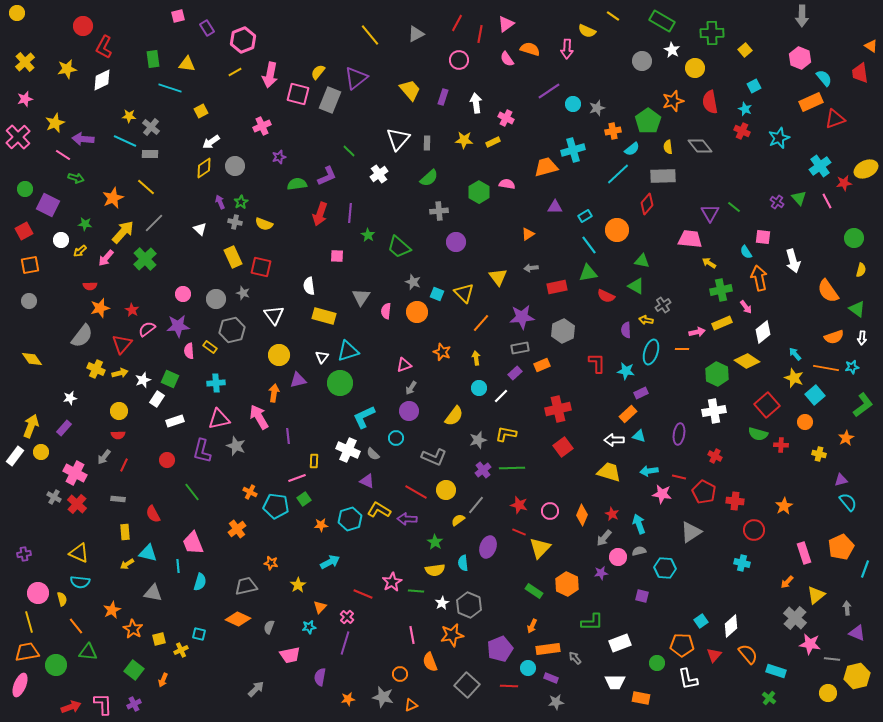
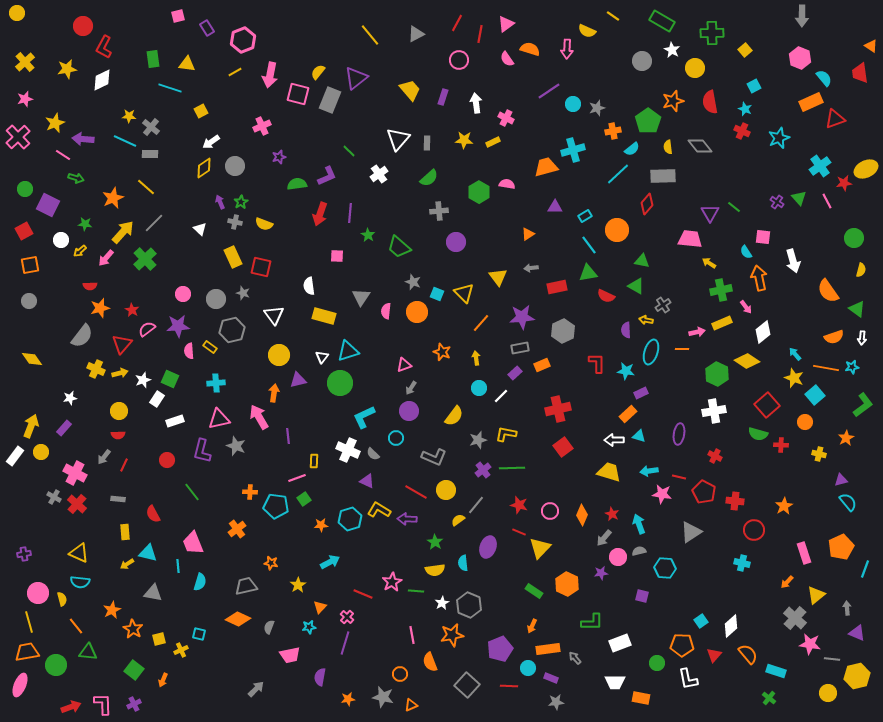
orange cross at (250, 492): rotated 24 degrees counterclockwise
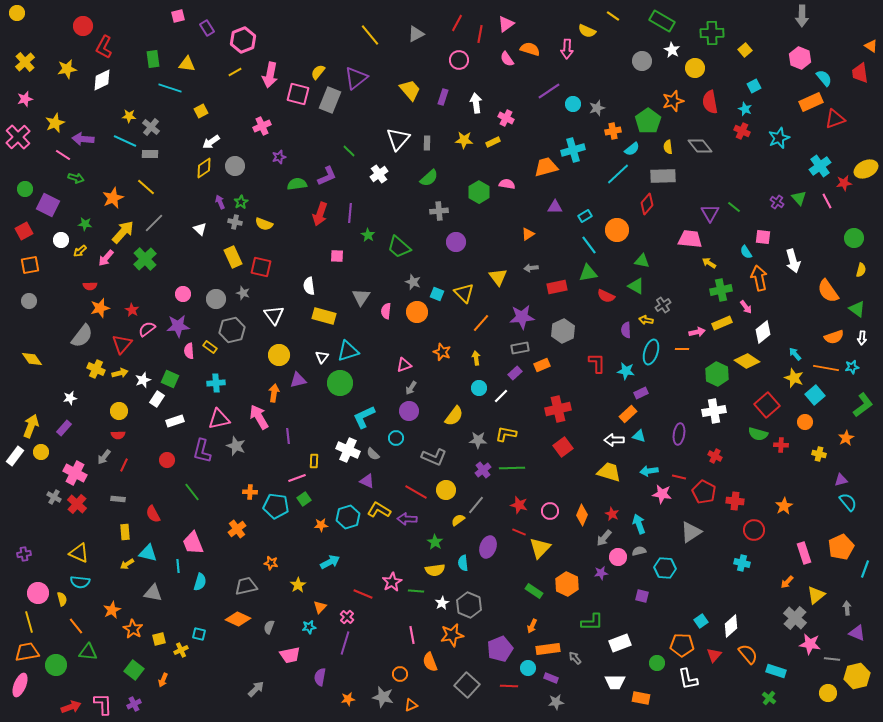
gray star at (478, 440): rotated 18 degrees clockwise
cyan hexagon at (350, 519): moved 2 px left, 2 px up
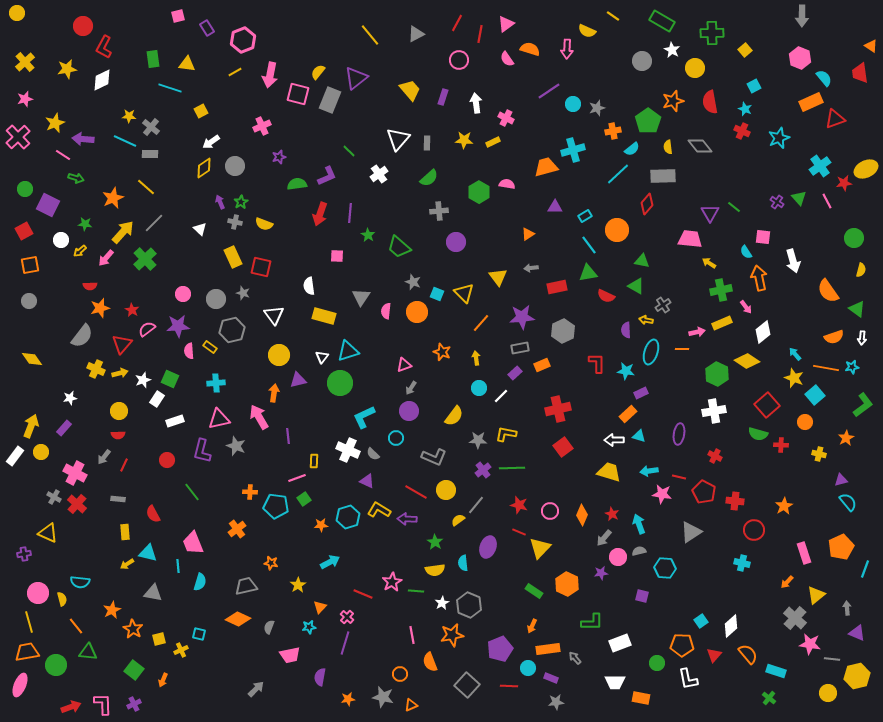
yellow triangle at (79, 553): moved 31 px left, 20 px up
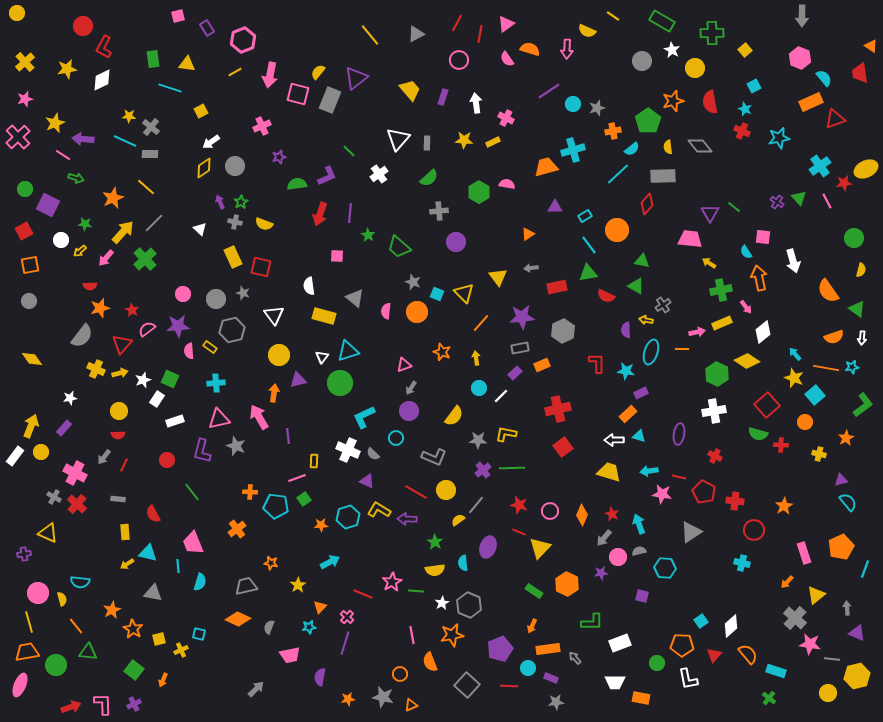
cyan star at (779, 138): rotated 10 degrees clockwise
gray triangle at (361, 297): moved 6 px left, 1 px down; rotated 24 degrees counterclockwise
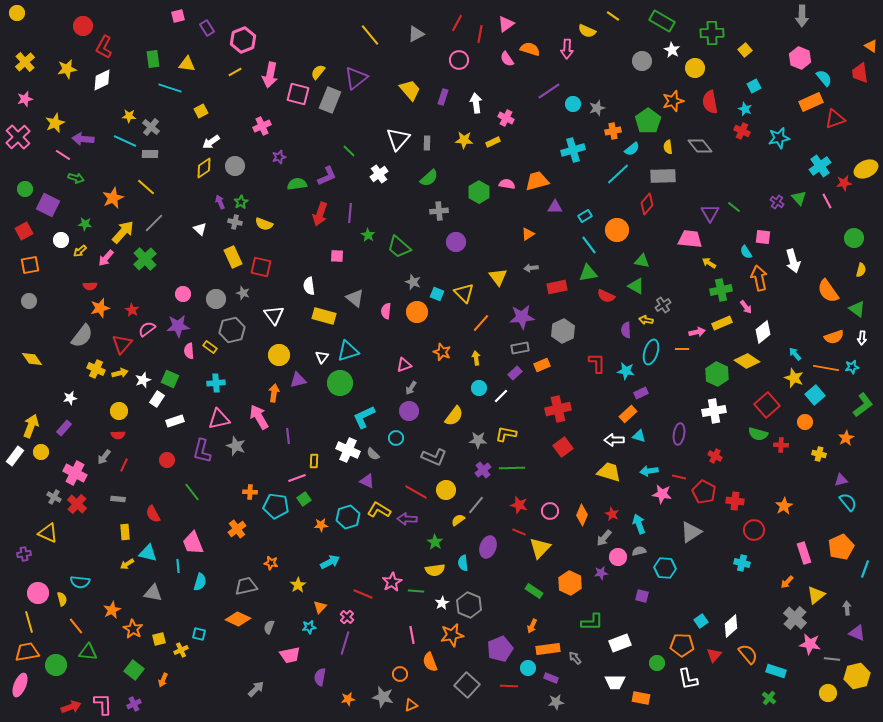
orange trapezoid at (546, 167): moved 9 px left, 14 px down
orange hexagon at (567, 584): moved 3 px right, 1 px up
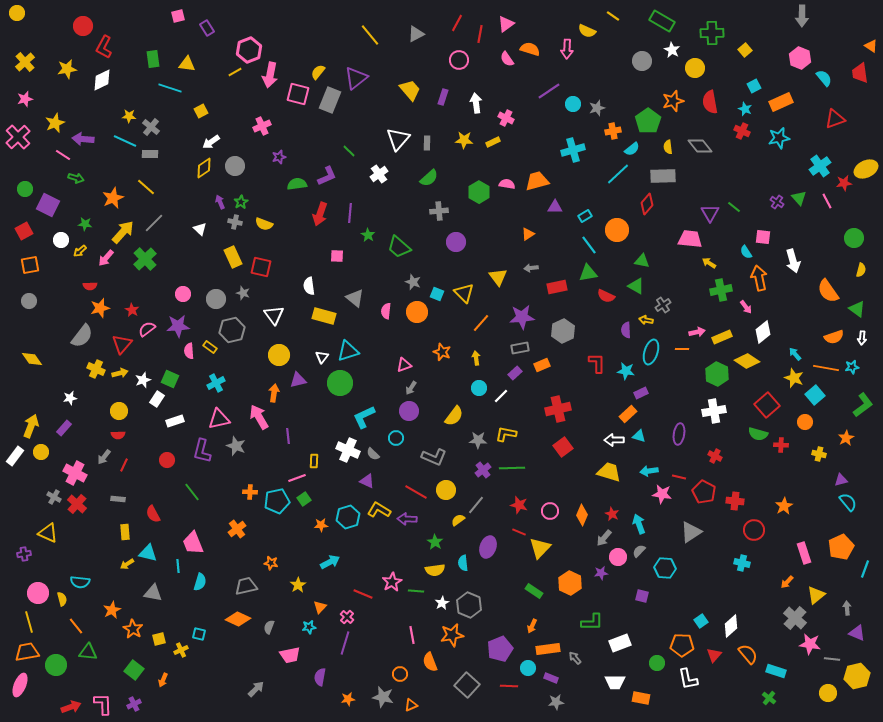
pink hexagon at (243, 40): moved 6 px right, 10 px down
orange rectangle at (811, 102): moved 30 px left
yellow rectangle at (722, 323): moved 14 px down
cyan cross at (216, 383): rotated 24 degrees counterclockwise
cyan pentagon at (276, 506): moved 1 px right, 5 px up; rotated 20 degrees counterclockwise
gray semicircle at (639, 551): rotated 32 degrees counterclockwise
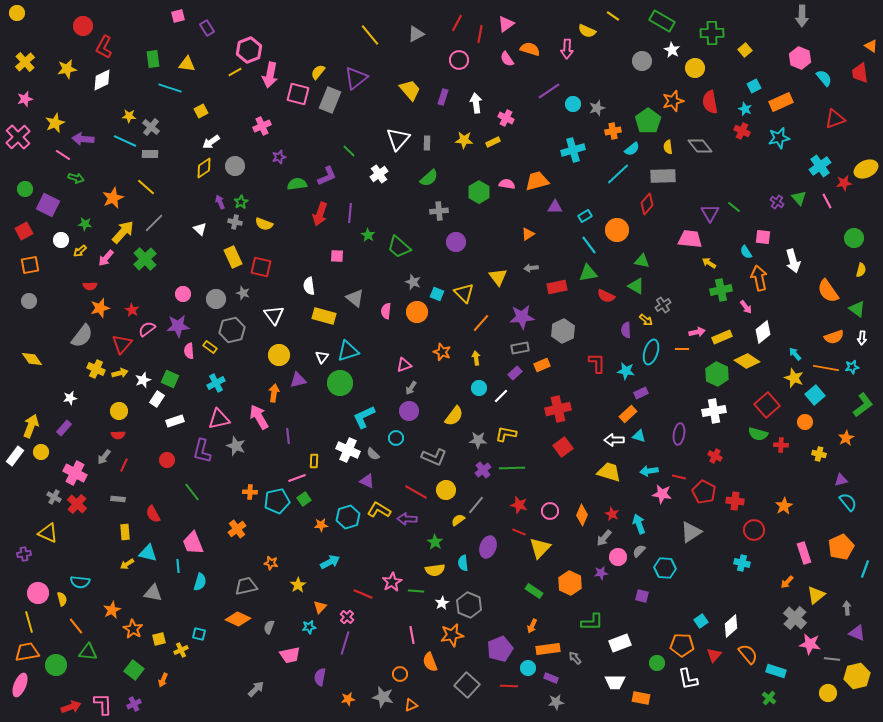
yellow arrow at (646, 320): rotated 152 degrees counterclockwise
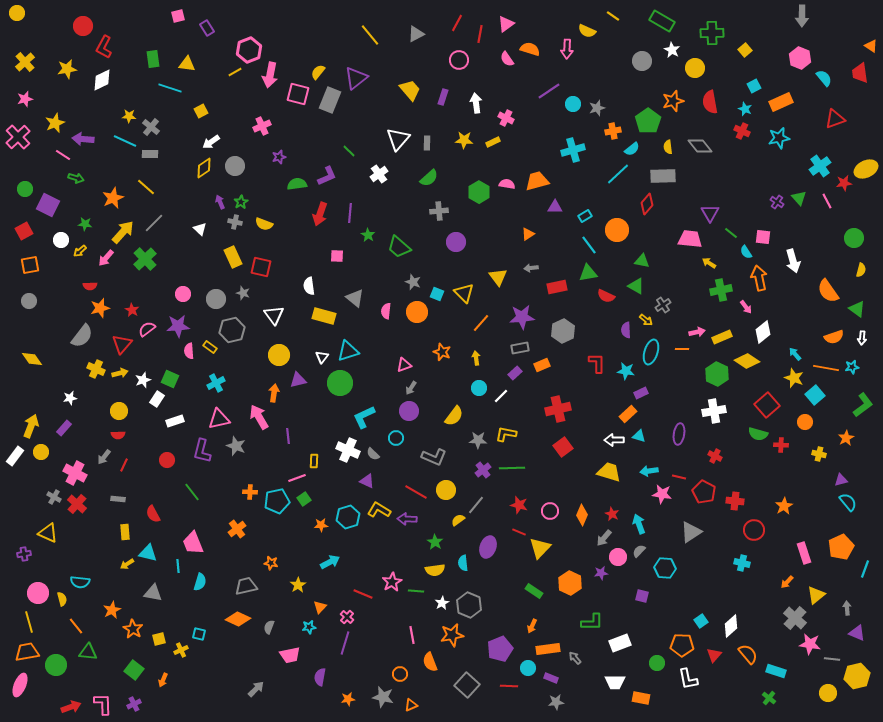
green line at (734, 207): moved 3 px left, 26 px down
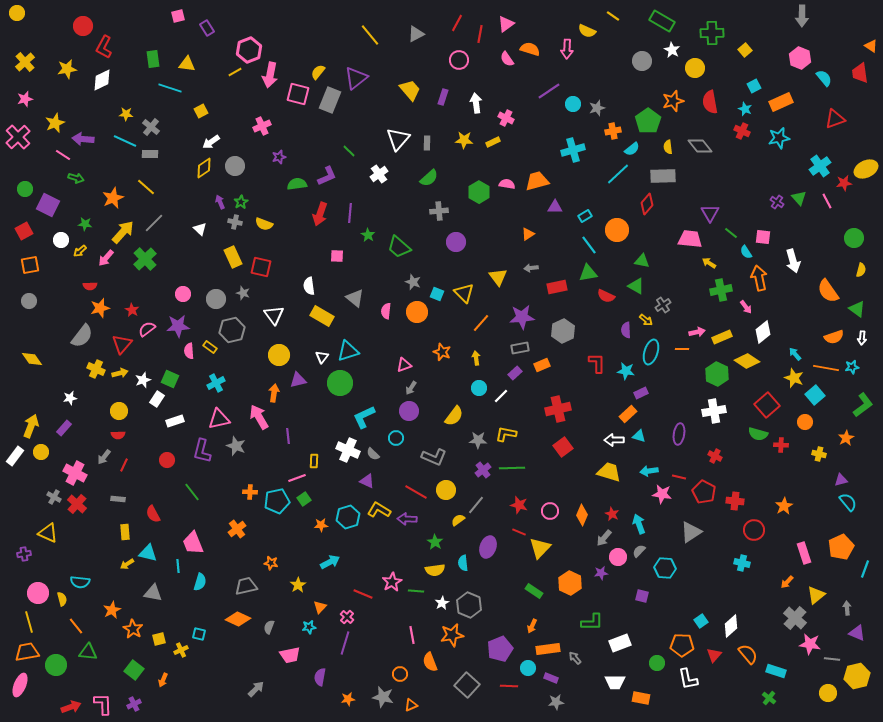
yellow star at (129, 116): moved 3 px left, 2 px up
yellow rectangle at (324, 316): moved 2 px left; rotated 15 degrees clockwise
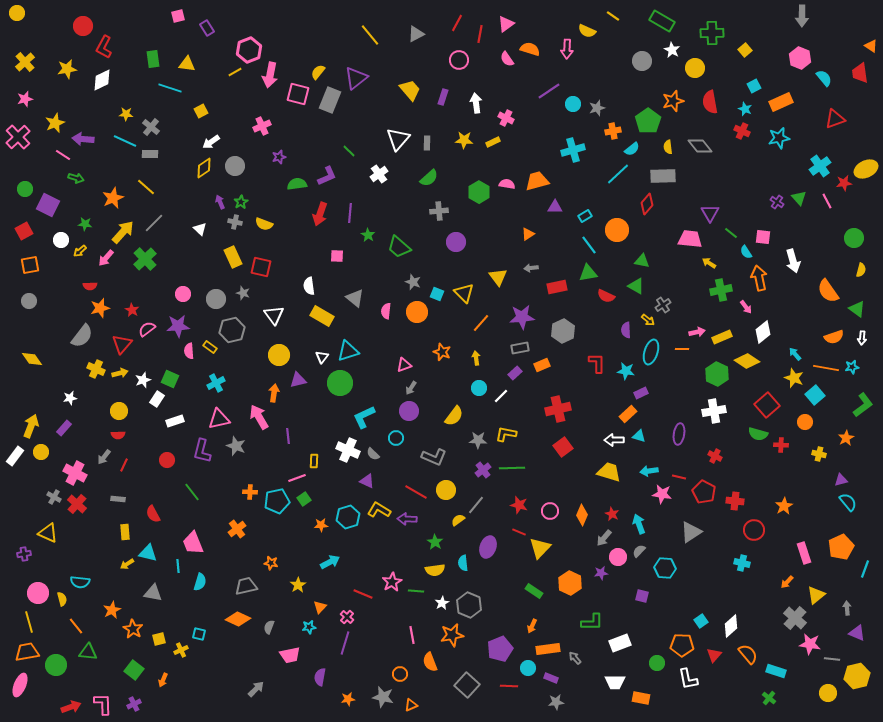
yellow arrow at (646, 320): moved 2 px right
